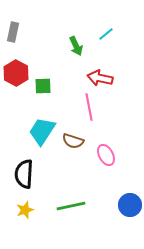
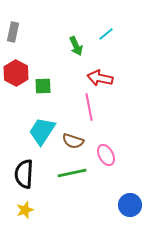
green line: moved 1 px right, 33 px up
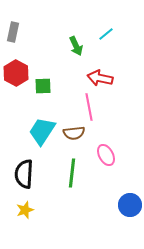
brown semicircle: moved 1 px right, 8 px up; rotated 25 degrees counterclockwise
green line: rotated 72 degrees counterclockwise
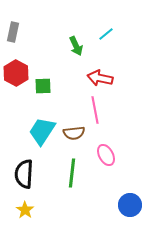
pink line: moved 6 px right, 3 px down
yellow star: rotated 18 degrees counterclockwise
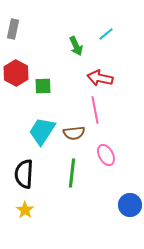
gray rectangle: moved 3 px up
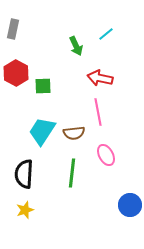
pink line: moved 3 px right, 2 px down
yellow star: rotated 18 degrees clockwise
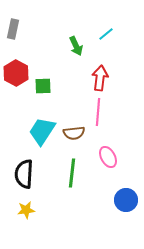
red arrow: rotated 85 degrees clockwise
pink line: rotated 16 degrees clockwise
pink ellipse: moved 2 px right, 2 px down
blue circle: moved 4 px left, 5 px up
yellow star: moved 1 px right; rotated 12 degrees clockwise
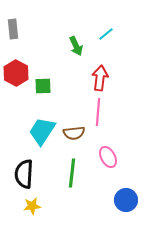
gray rectangle: rotated 18 degrees counterclockwise
yellow star: moved 6 px right, 4 px up
